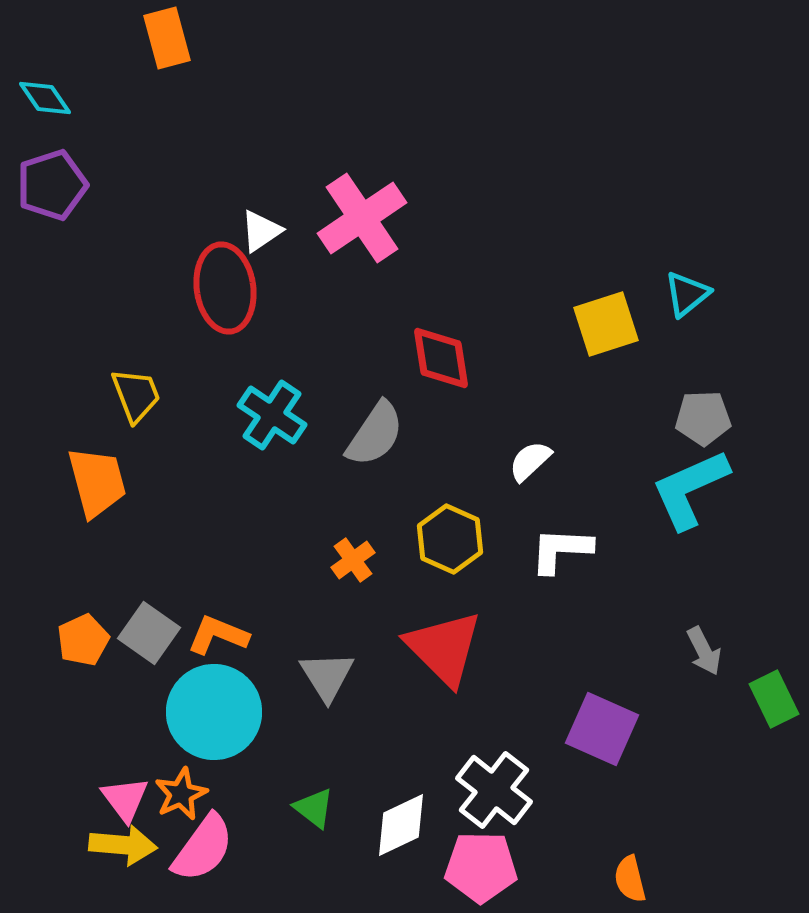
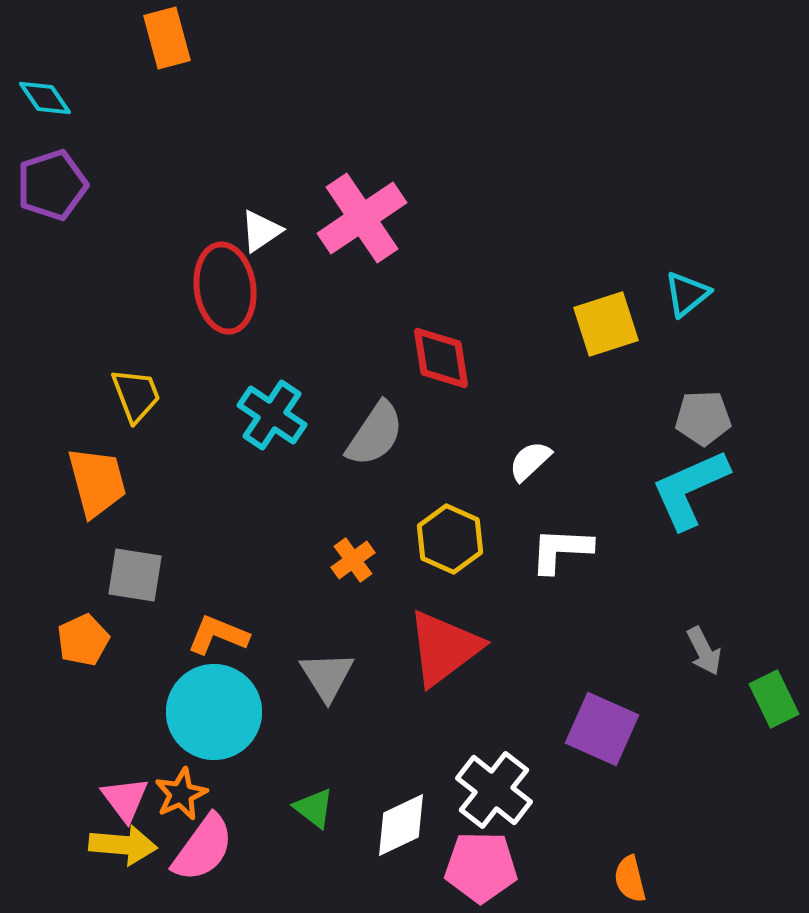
gray square: moved 14 px left, 58 px up; rotated 26 degrees counterclockwise
red triangle: rotated 38 degrees clockwise
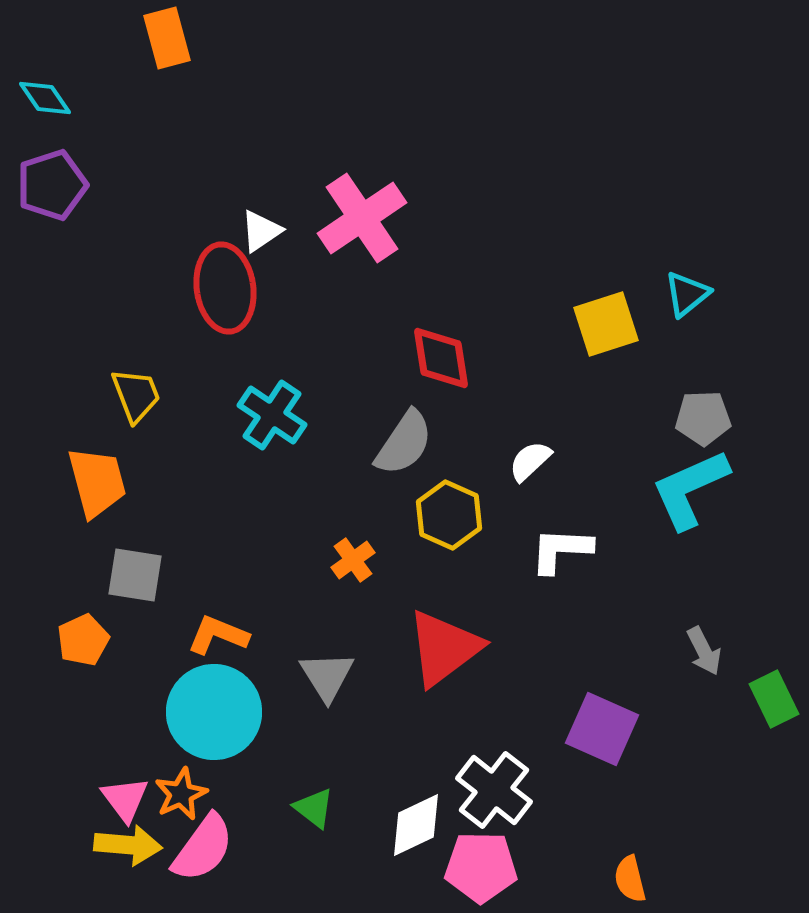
gray semicircle: moved 29 px right, 9 px down
yellow hexagon: moved 1 px left, 24 px up
white diamond: moved 15 px right
yellow arrow: moved 5 px right
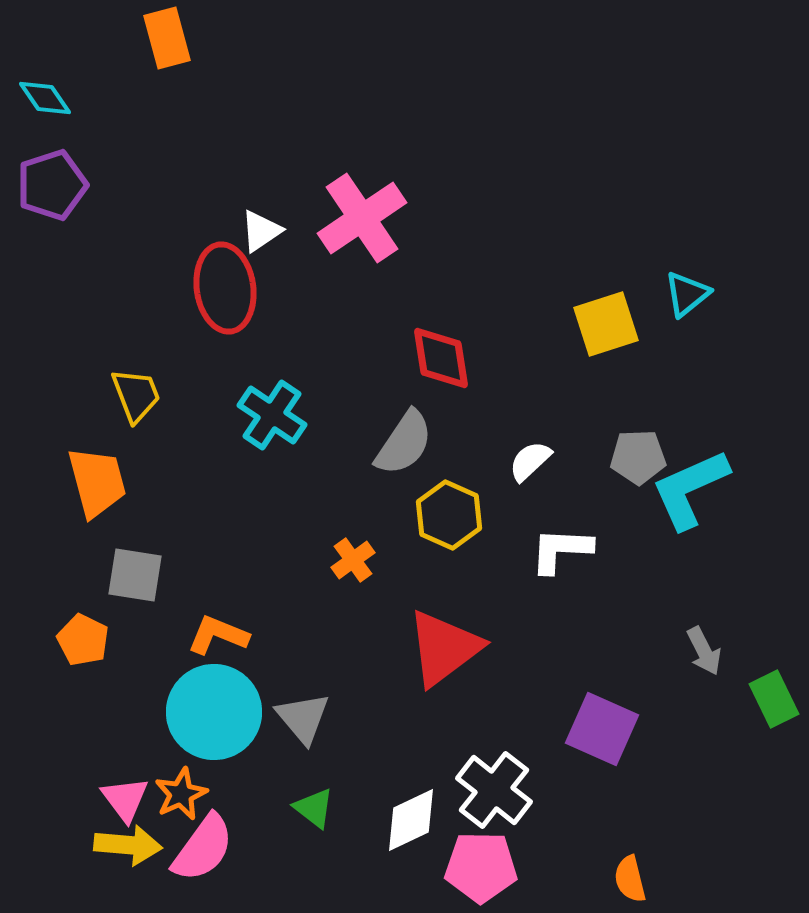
gray pentagon: moved 65 px left, 39 px down
orange pentagon: rotated 21 degrees counterclockwise
gray triangle: moved 24 px left, 42 px down; rotated 8 degrees counterclockwise
white diamond: moved 5 px left, 5 px up
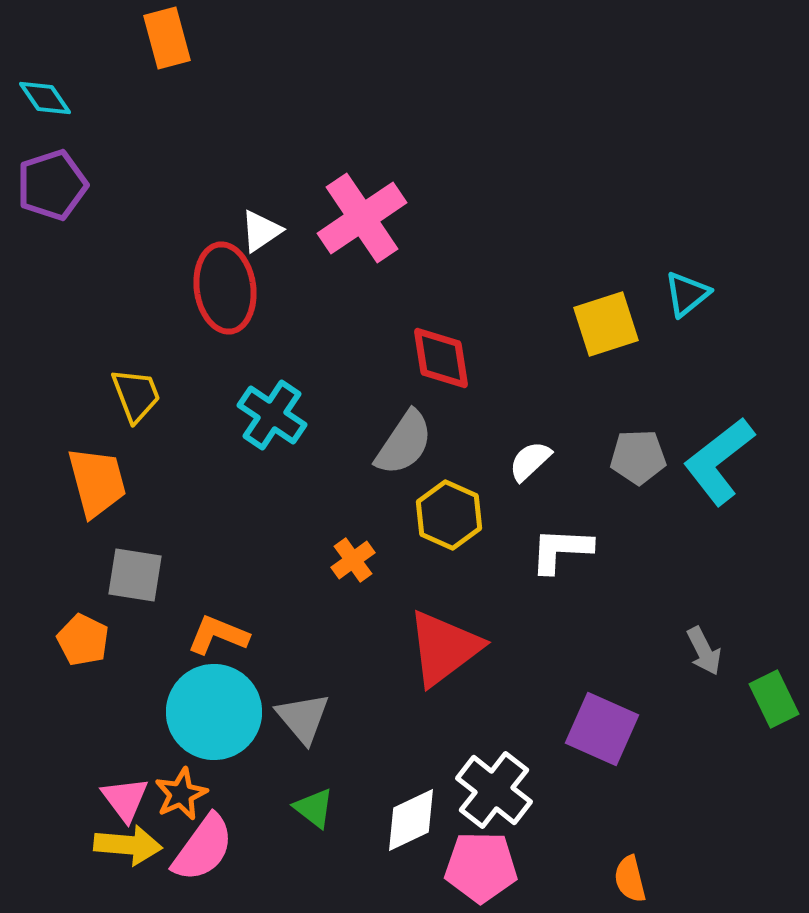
cyan L-shape: moved 29 px right, 28 px up; rotated 14 degrees counterclockwise
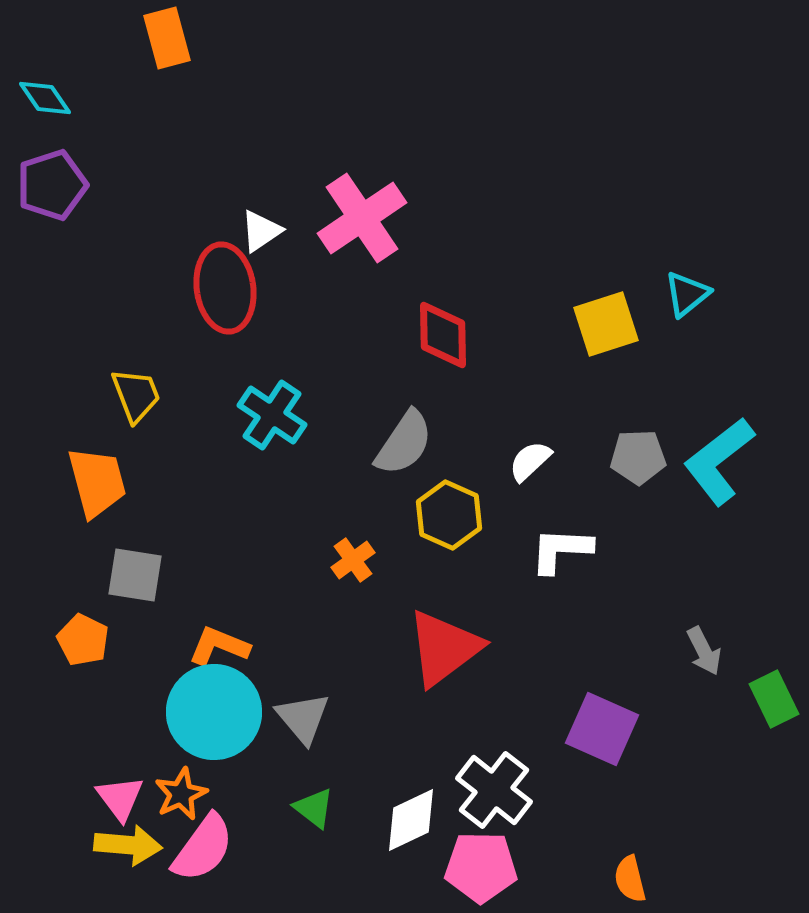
red diamond: moved 2 px right, 23 px up; rotated 8 degrees clockwise
orange L-shape: moved 1 px right, 11 px down
pink triangle: moved 5 px left, 1 px up
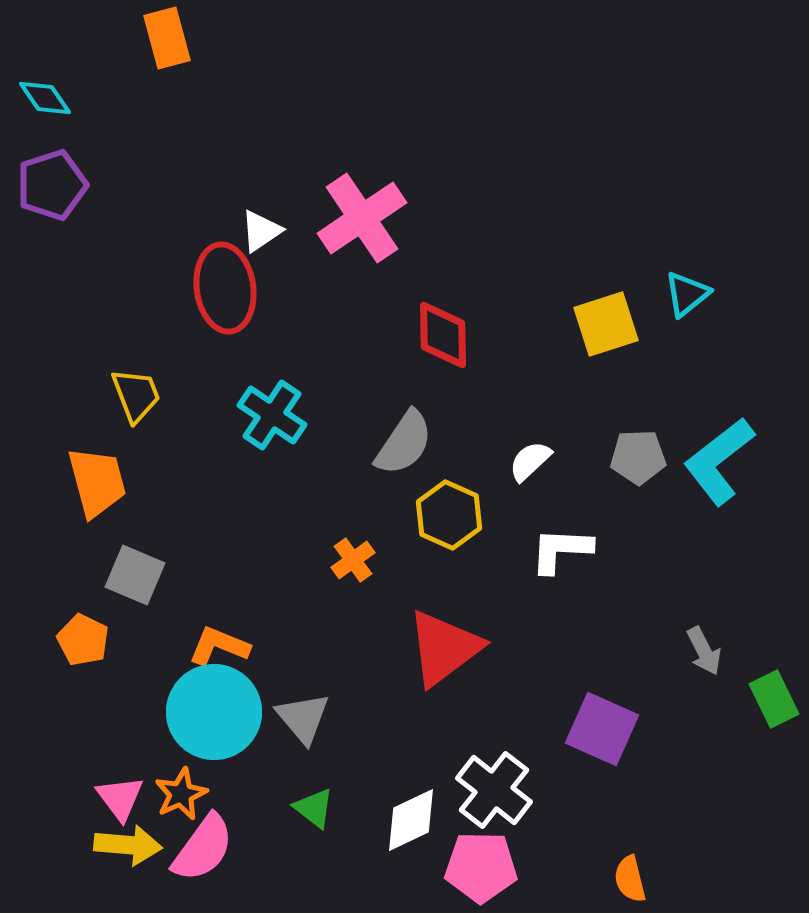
gray square: rotated 14 degrees clockwise
